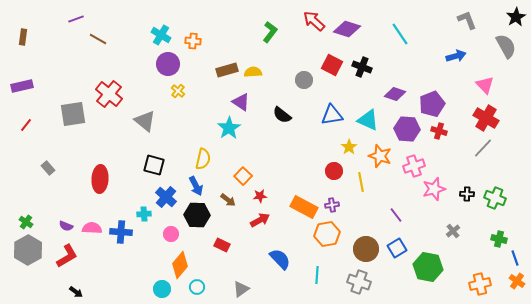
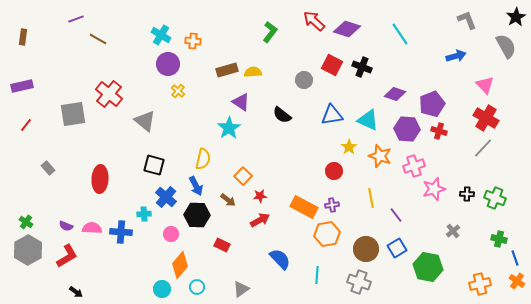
yellow line at (361, 182): moved 10 px right, 16 px down
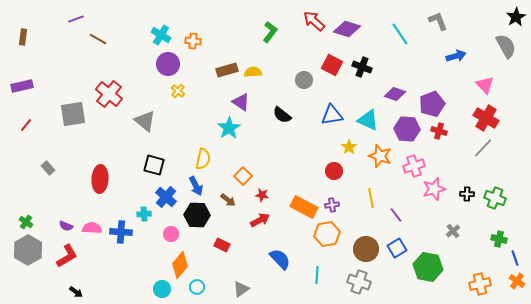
gray L-shape at (467, 20): moved 29 px left, 1 px down
red star at (260, 196): moved 2 px right, 1 px up; rotated 16 degrees clockwise
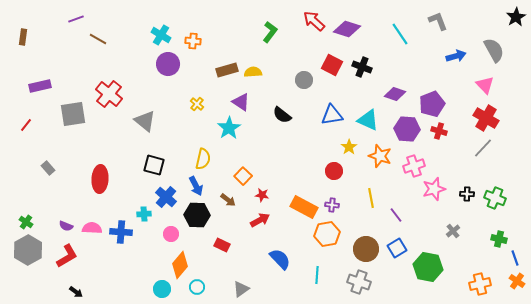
gray semicircle at (506, 46): moved 12 px left, 4 px down
purple rectangle at (22, 86): moved 18 px right
yellow cross at (178, 91): moved 19 px right, 13 px down
purple cross at (332, 205): rotated 16 degrees clockwise
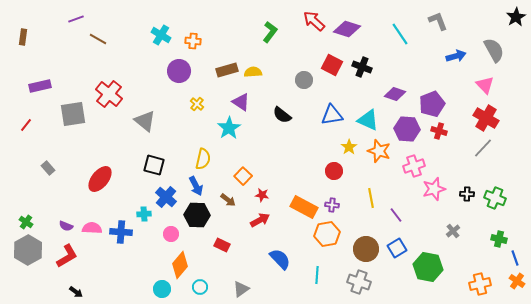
purple circle at (168, 64): moved 11 px right, 7 px down
orange star at (380, 156): moved 1 px left, 5 px up
red ellipse at (100, 179): rotated 36 degrees clockwise
cyan circle at (197, 287): moved 3 px right
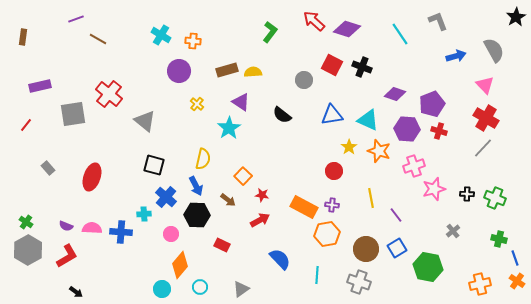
red ellipse at (100, 179): moved 8 px left, 2 px up; rotated 20 degrees counterclockwise
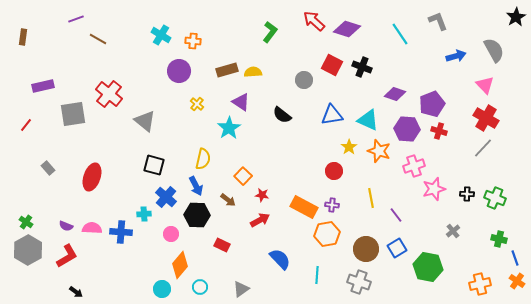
purple rectangle at (40, 86): moved 3 px right
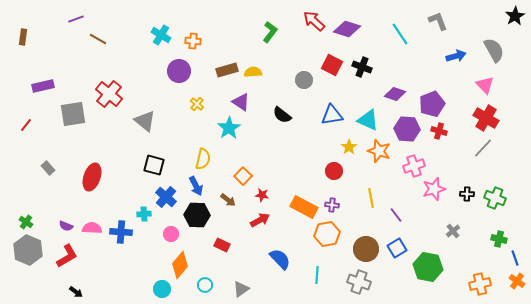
black star at (516, 17): moved 1 px left, 1 px up
gray hexagon at (28, 250): rotated 8 degrees counterclockwise
cyan circle at (200, 287): moved 5 px right, 2 px up
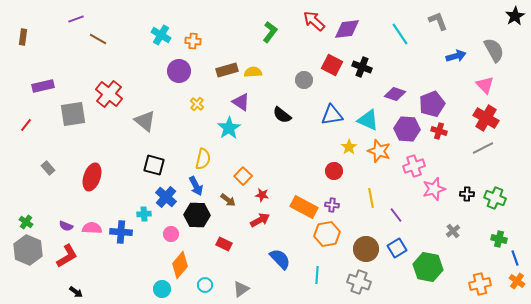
purple diamond at (347, 29): rotated 24 degrees counterclockwise
gray line at (483, 148): rotated 20 degrees clockwise
red rectangle at (222, 245): moved 2 px right, 1 px up
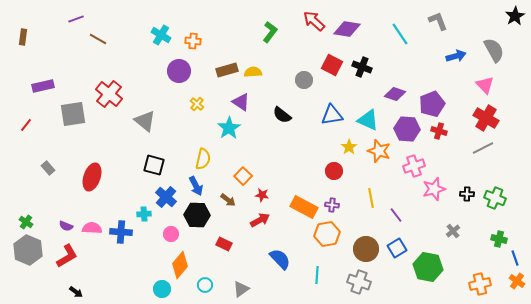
purple diamond at (347, 29): rotated 16 degrees clockwise
